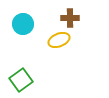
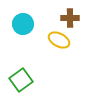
yellow ellipse: rotated 50 degrees clockwise
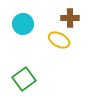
green square: moved 3 px right, 1 px up
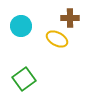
cyan circle: moved 2 px left, 2 px down
yellow ellipse: moved 2 px left, 1 px up
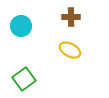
brown cross: moved 1 px right, 1 px up
yellow ellipse: moved 13 px right, 11 px down
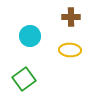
cyan circle: moved 9 px right, 10 px down
yellow ellipse: rotated 25 degrees counterclockwise
